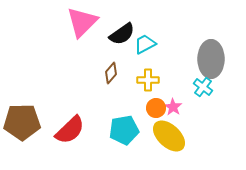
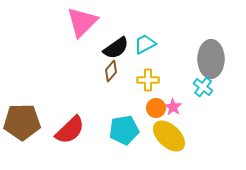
black semicircle: moved 6 px left, 14 px down
brown diamond: moved 2 px up
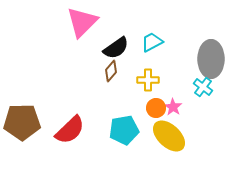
cyan trapezoid: moved 7 px right, 2 px up
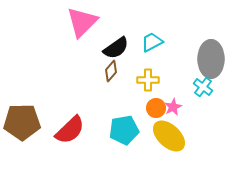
pink star: rotated 12 degrees clockwise
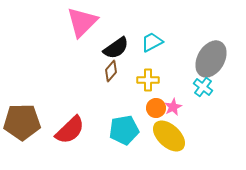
gray ellipse: rotated 30 degrees clockwise
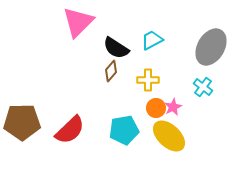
pink triangle: moved 4 px left
cyan trapezoid: moved 2 px up
black semicircle: rotated 68 degrees clockwise
gray ellipse: moved 12 px up
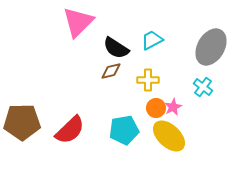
brown diamond: rotated 35 degrees clockwise
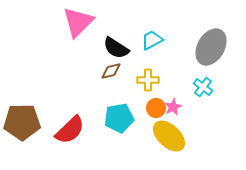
cyan pentagon: moved 5 px left, 12 px up
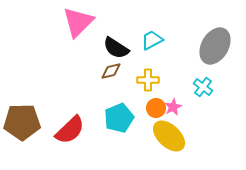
gray ellipse: moved 4 px right, 1 px up
cyan pentagon: rotated 12 degrees counterclockwise
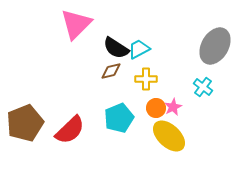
pink triangle: moved 2 px left, 2 px down
cyan trapezoid: moved 13 px left, 9 px down
yellow cross: moved 2 px left, 1 px up
brown pentagon: moved 3 px right, 1 px down; rotated 21 degrees counterclockwise
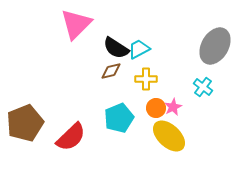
red semicircle: moved 1 px right, 7 px down
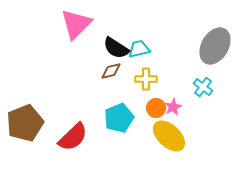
cyan trapezoid: rotated 15 degrees clockwise
red semicircle: moved 2 px right
